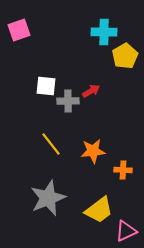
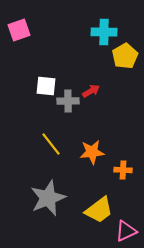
orange star: moved 1 px left, 1 px down
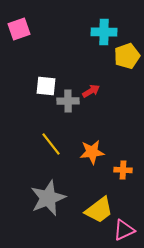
pink square: moved 1 px up
yellow pentagon: moved 2 px right; rotated 10 degrees clockwise
pink triangle: moved 2 px left, 1 px up
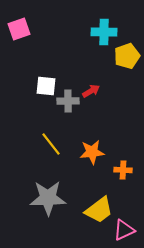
gray star: rotated 21 degrees clockwise
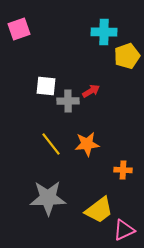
orange star: moved 5 px left, 8 px up
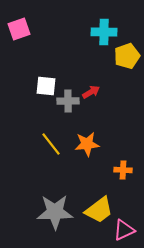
red arrow: moved 1 px down
gray star: moved 7 px right, 14 px down
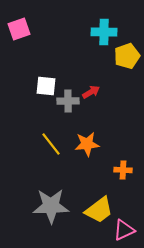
gray star: moved 4 px left, 6 px up
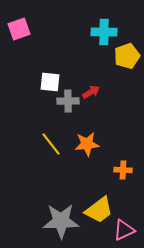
white square: moved 4 px right, 4 px up
gray star: moved 10 px right, 15 px down
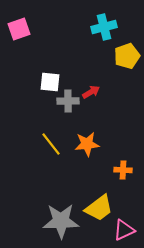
cyan cross: moved 5 px up; rotated 15 degrees counterclockwise
yellow trapezoid: moved 2 px up
